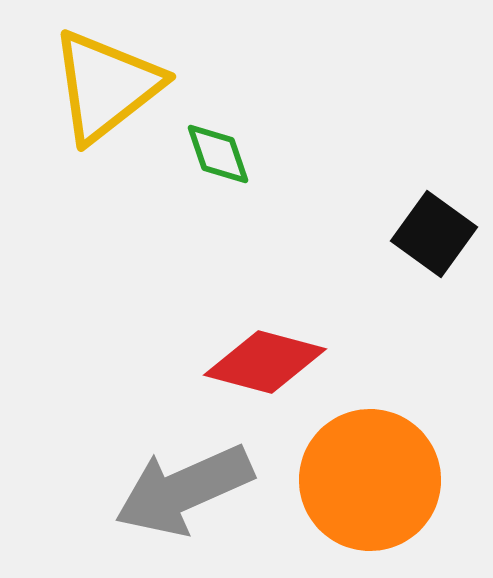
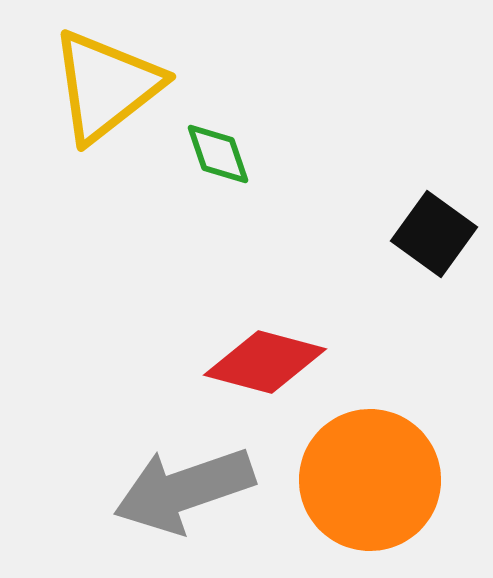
gray arrow: rotated 5 degrees clockwise
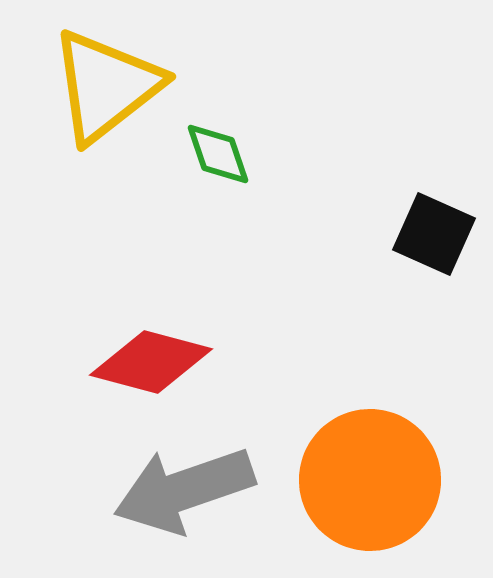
black square: rotated 12 degrees counterclockwise
red diamond: moved 114 px left
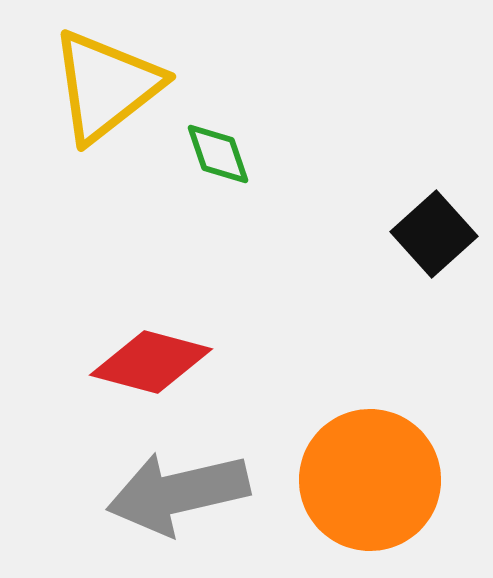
black square: rotated 24 degrees clockwise
gray arrow: moved 6 px left, 3 px down; rotated 6 degrees clockwise
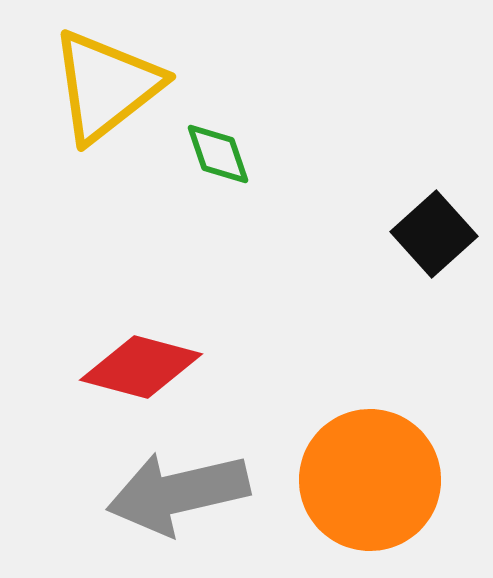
red diamond: moved 10 px left, 5 px down
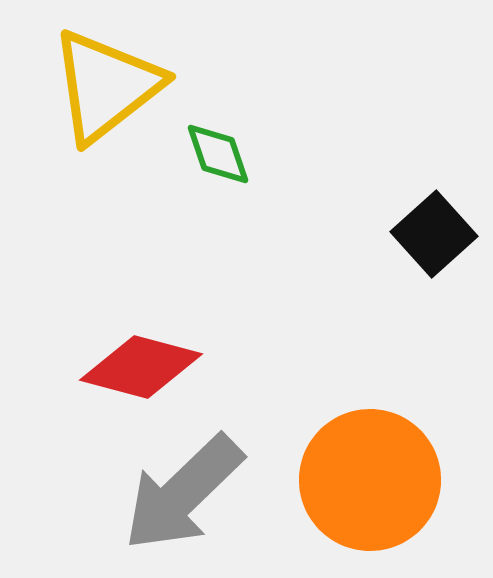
gray arrow: moved 5 px right; rotated 31 degrees counterclockwise
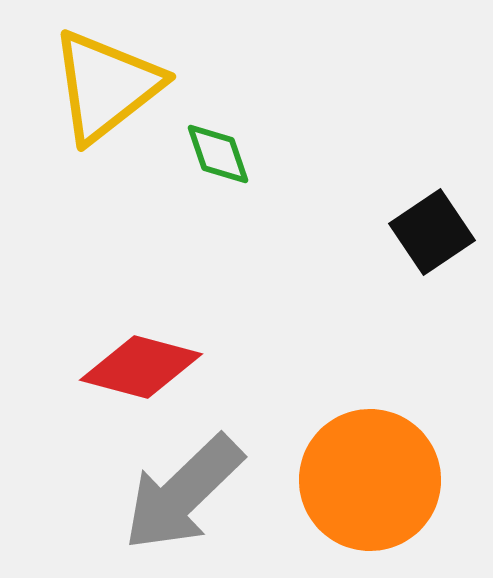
black square: moved 2 px left, 2 px up; rotated 8 degrees clockwise
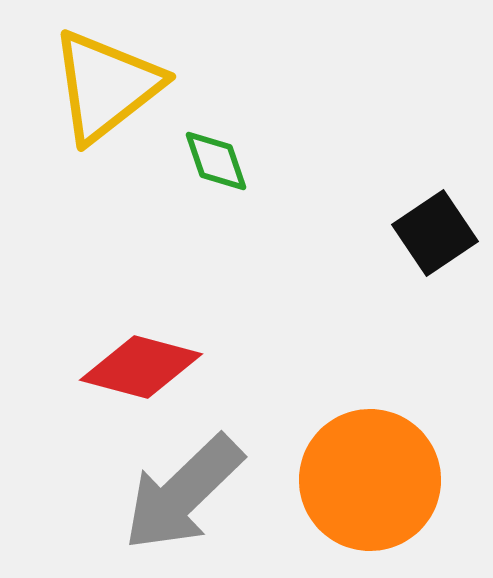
green diamond: moved 2 px left, 7 px down
black square: moved 3 px right, 1 px down
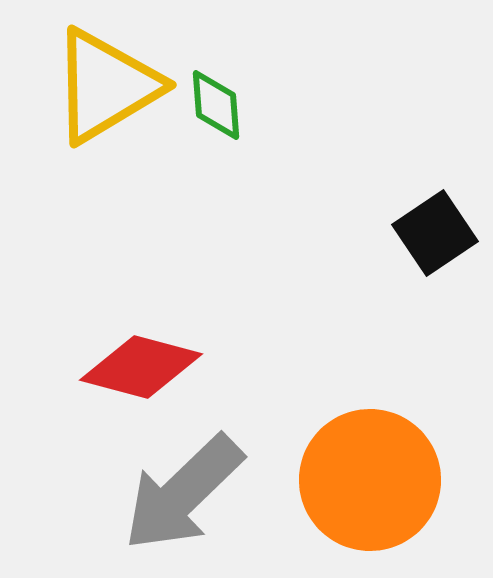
yellow triangle: rotated 7 degrees clockwise
green diamond: moved 56 px up; rotated 14 degrees clockwise
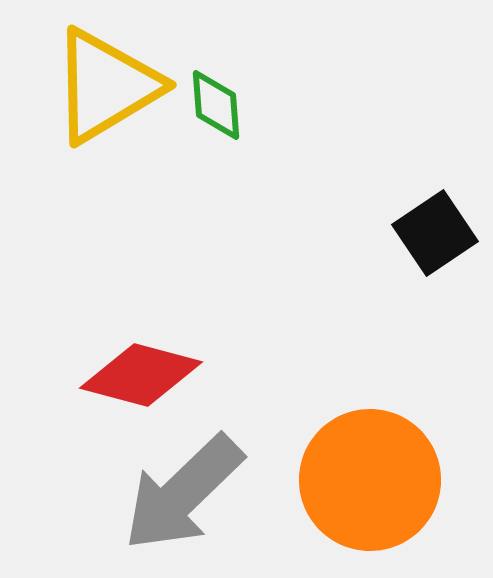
red diamond: moved 8 px down
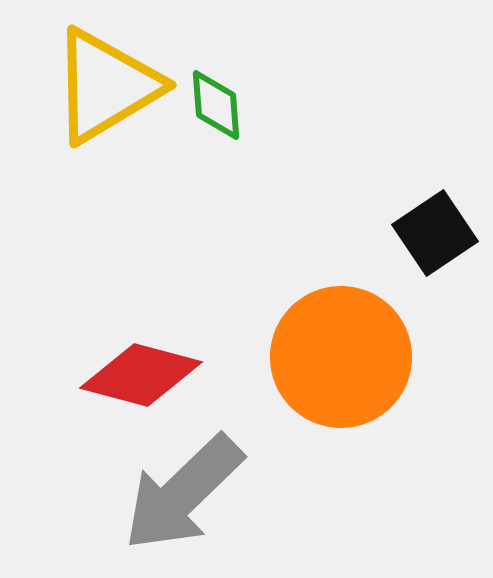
orange circle: moved 29 px left, 123 px up
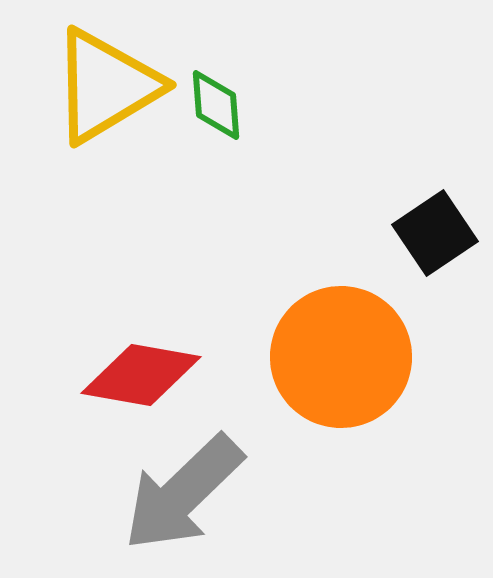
red diamond: rotated 5 degrees counterclockwise
